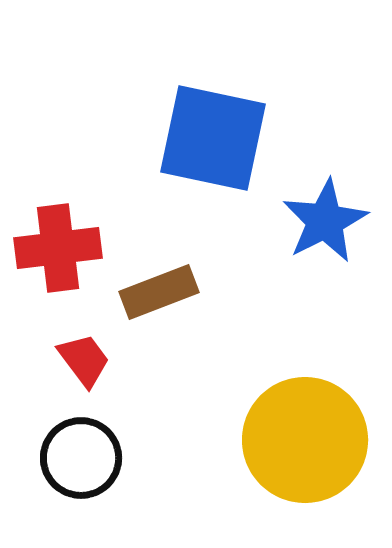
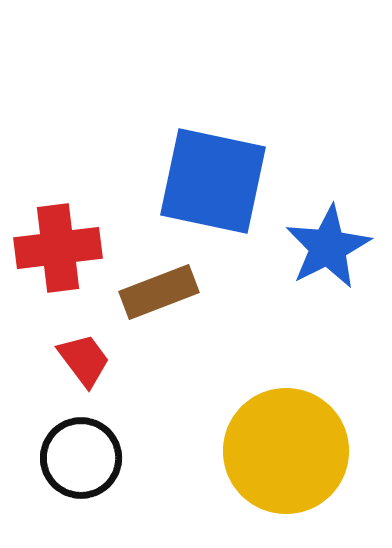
blue square: moved 43 px down
blue star: moved 3 px right, 26 px down
yellow circle: moved 19 px left, 11 px down
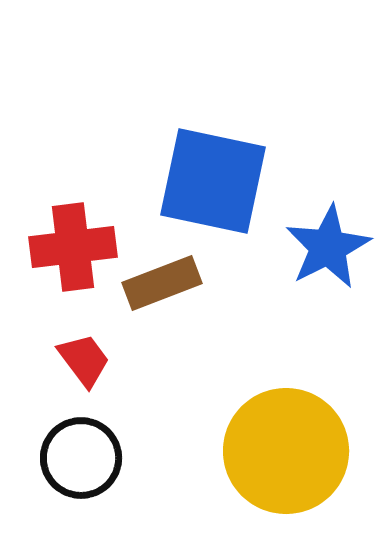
red cross: moved 15 px right, 1 px up
brown rectangle: moved 3 px right, 9 px up
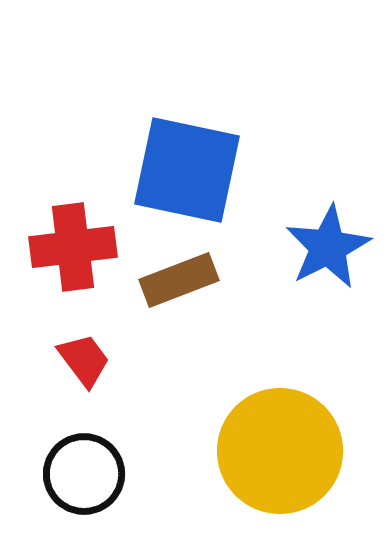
blue square: moved 26 px left, 11 px up
brown rectangle: moved 17 px right, 3 px up
yellow circle: moved 6 px left
black circle: moved 3 px right, 16 px down
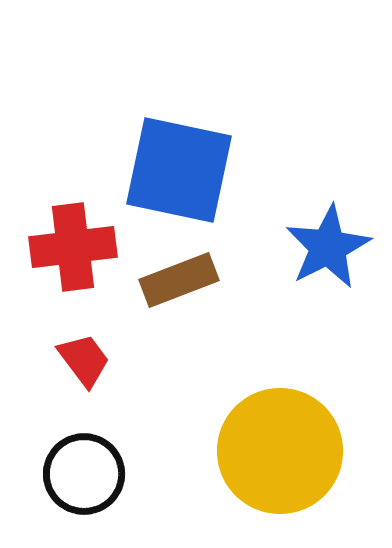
blue square: moved 8 px left
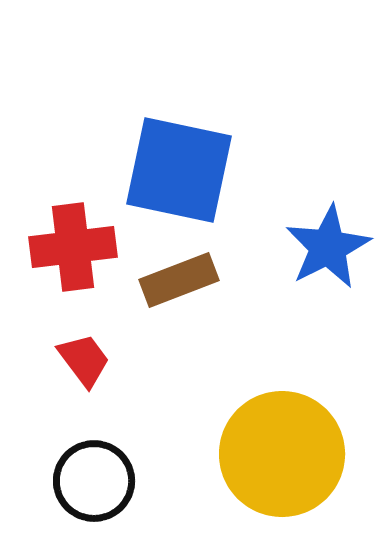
yellow circle: moved 2 px right, 3 px down
black circle: moved 10 px right, 7 px down
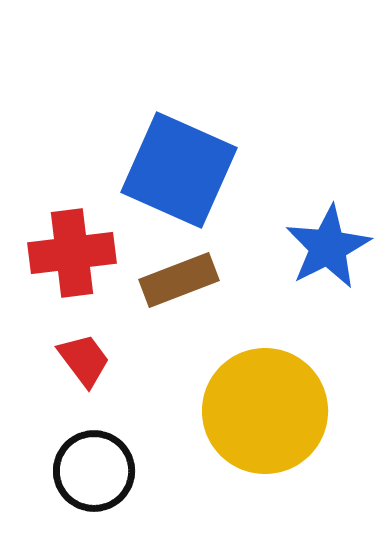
blue square: rotated 12 degrees clockwise
red cross: moved 1 px left, 6 px down
yellow circle: moved 17 px left, 43 px up
black circle: moved 10 px up
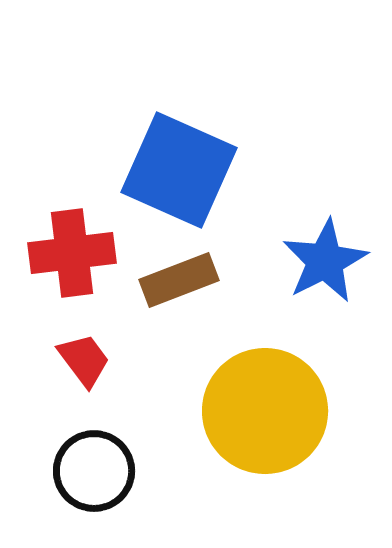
blue star: moved 3 px left, 14 px down
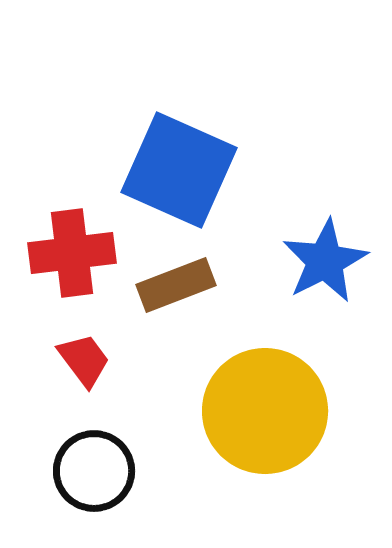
brown rectangle: moved 3 px left, 5 px down
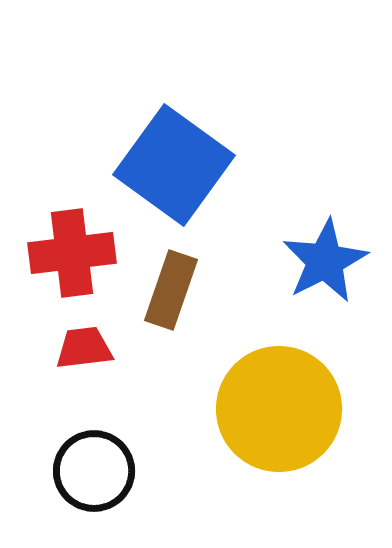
blue square: moved 5 px left, 5 px up; rotated 12 degrees clockwise
brown rectangle: moved 5 px left, 5 px down; rotated 50 degrees counterclockwise
red trapezoid: moved 12 px up; rotated 60 degrees counterclockwise
yellow circle: moved 14 px right, 2 px up
